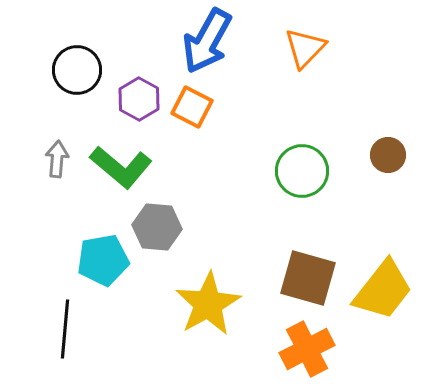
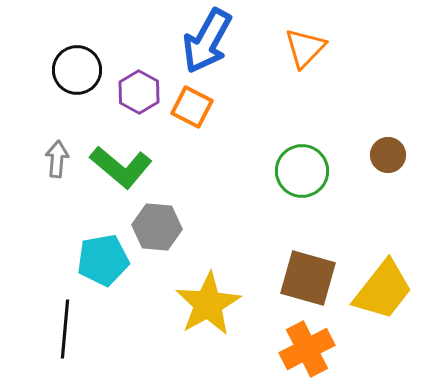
purple hexagon: moved 7 px up
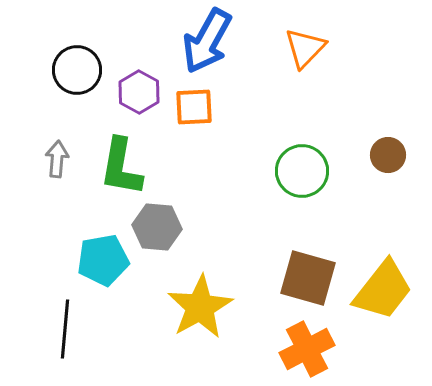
orange square: moved 2 px right; rotated 30 degrees counterclockwise
green L-shape: rotated 60 degrees clockwise
yellow star: moved 8 px left, 3 px down
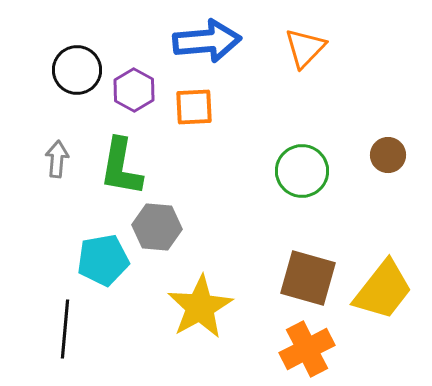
blue arrow: rotated 124 degrees counterclockwise
purple hexagon: moved 5 px left, 2 px up
